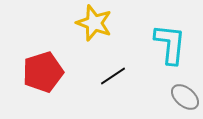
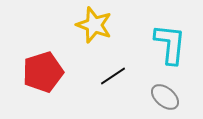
yellow star: moved 2 px down
gray ellipse: moved 20 px left
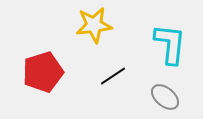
yellow star: rotated 27 degrees counterclockwise
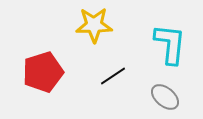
yellow star: rotated 6 degrees clockwise
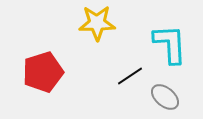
yellow star: moved 3 px right, 2 px up
cyan L-shape: rotated 9 degrees counterclockwise
black line: moved 17 px right
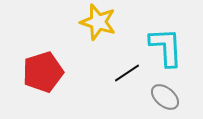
yellow star: moved 1 px right, 1 px up; rotated 18 degrees clockwise
cyan L-shape: moved 4 px left, 3 px down
black line: moved 3 px left, 3 px up
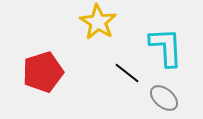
yellow star: rotated 15 degrees clockwise
black line: rotated 72 degrees clockwise
gray ellipse: moved 1 px left, 1 px down
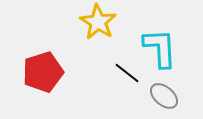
cyan L-shape: moved 6 px left, 1 px down
gray ellipse: moved 2 px up
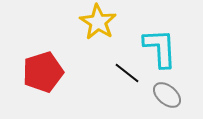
gray ellipse: moved 3 px right, 1 px up
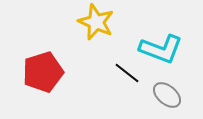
yellow star: moved 2 px left; rotated 9 degrees counterclockwise
cyan L-shape: moved 1 px right, 1 px down; rotated 114 degrees clockwise
